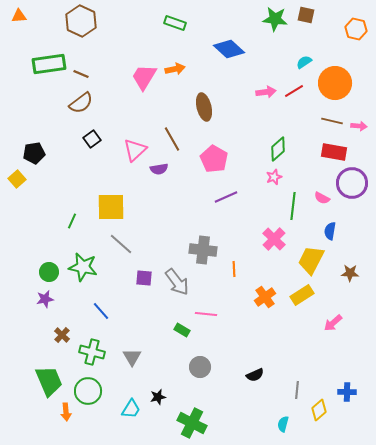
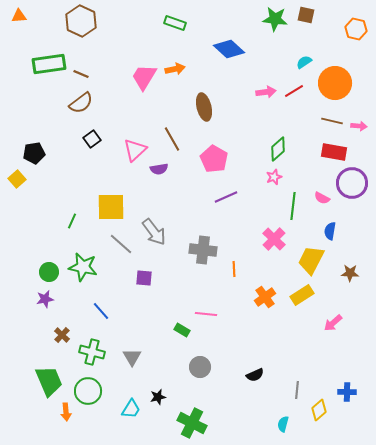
gray arrow at (177, 282): moved 23 px left, 50 px up
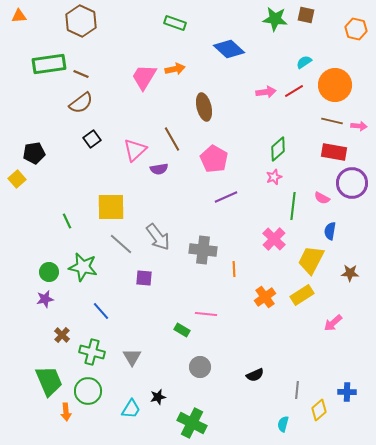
orange circle at (335, 83): moved 2 px down
green line at (72, 221): moved 5 px left; rotated 49 degrees counterclockwise
gray arrow at (154, 232): moved 4 px right, 5 px down
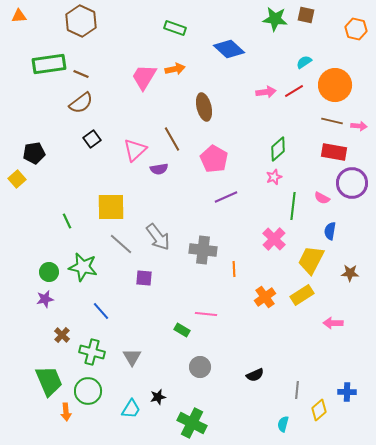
green rectangle at (175, 23): moved 5 px down
pink arrow at (333, 323): rotated 42 degrees clockwise
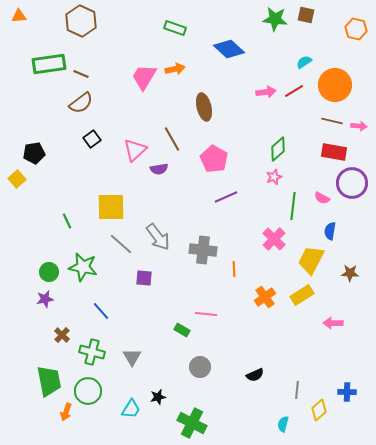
green trapezoid at (49, 381): rotated 12 degrees clockwise
orange arrow at (66, 412): rotated 24 degrees clockwise
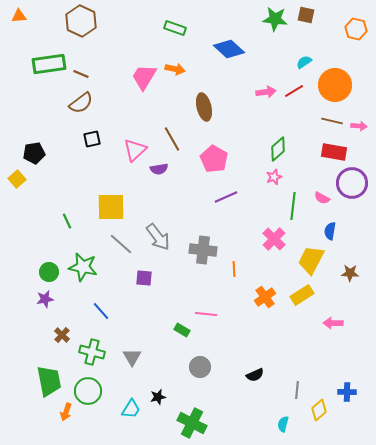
orange arrow at (175, 69): rotated 24 degrees clockwise
black square at (92, 139): rotated 24 degrees clockwise
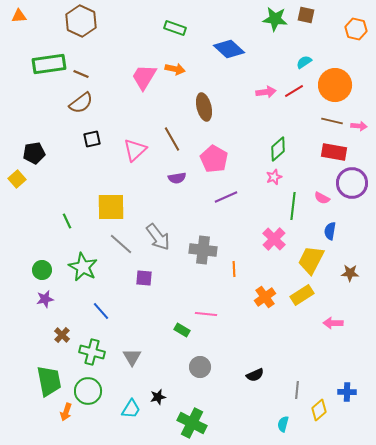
purple semicircle at (159, 169): moved 18 px right, 9 px down
green star at (83, 267): rotated 16 degrees clockwise
green circle at (49, 272): moved 7 px left, 2 px up
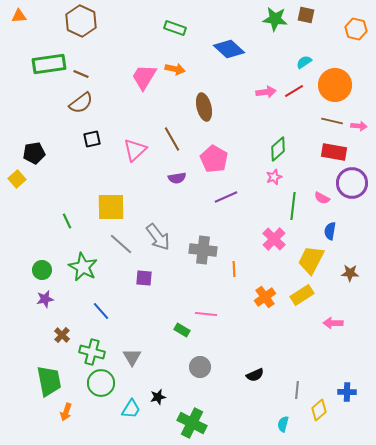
green circle at (88, 391): moved 13 px right, 8 px up
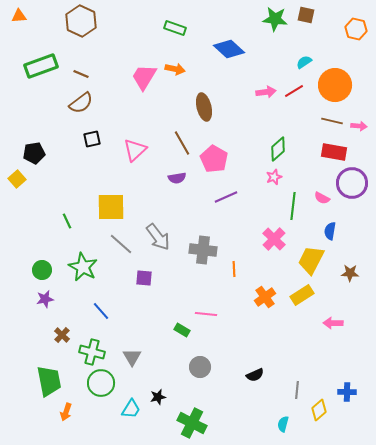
green rectangle at (49, 64): moved 8 px left, 2 px down; rotated 12 degrees counterclockwise
brown line at (172, 139): moved 10 px right, 4 px down
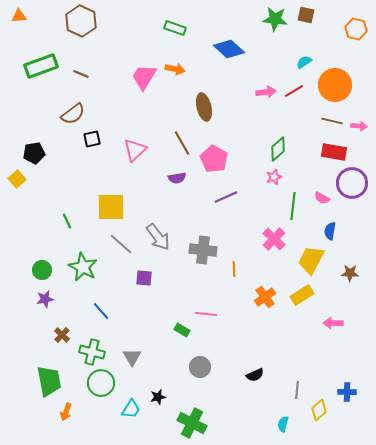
brown semicircle at (81, 103): moved 8 px left, 11 px down
